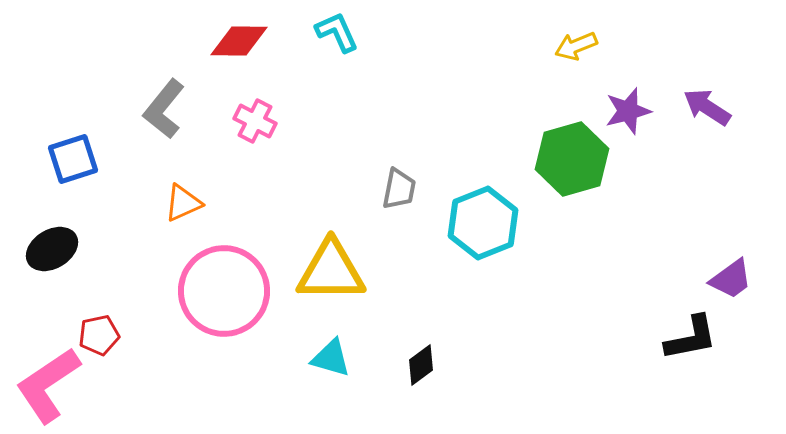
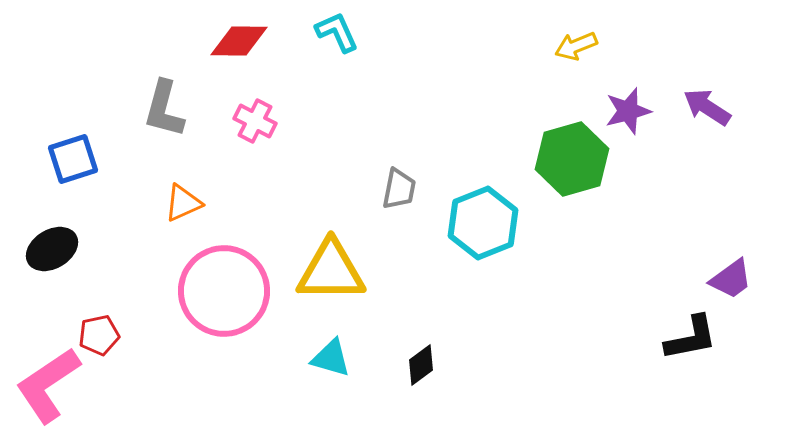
gray L-shape: rotated 24 degrees counterclockwise
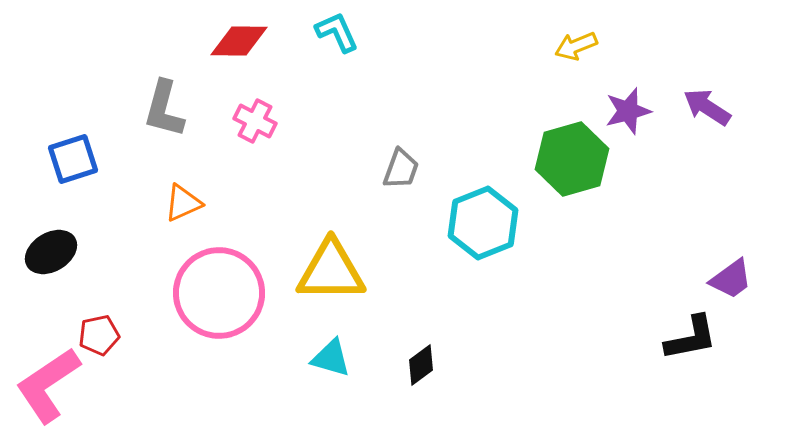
gray trapezoid: moved 2 px right, 20 px up; rotated 9 degrees clockwise
black ellipse: moved 1 px left, 3 px down
pink circle: moved 5 px left, 2 px down
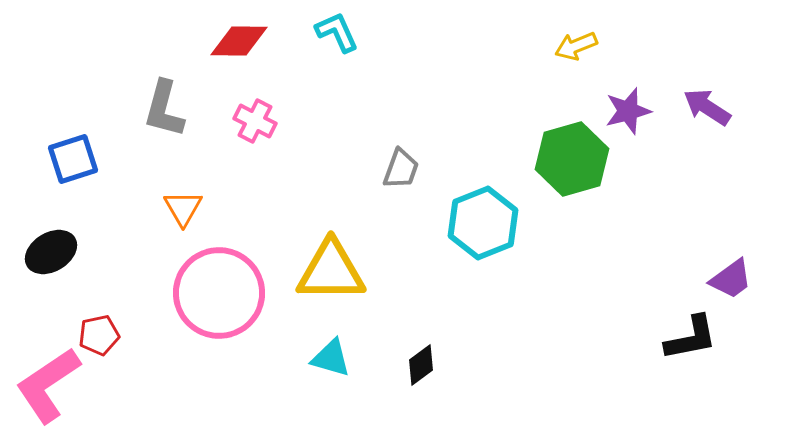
orange triangle: moved 5 px down; rotated 36 degrees counterclockwise
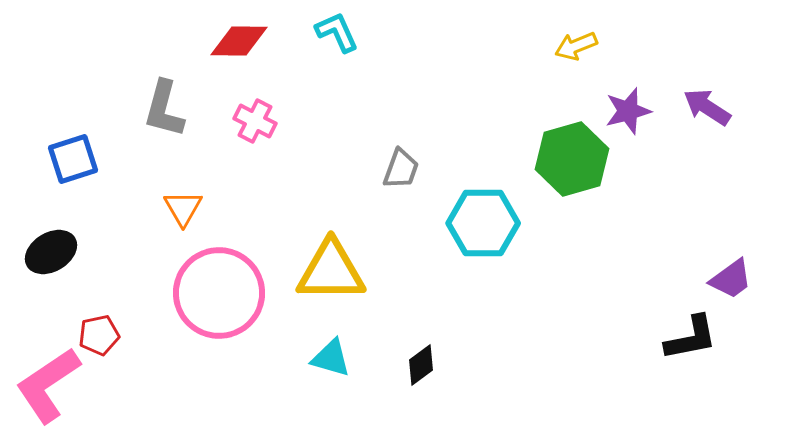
cyan hexagon: rotated 22 degrees clockwise
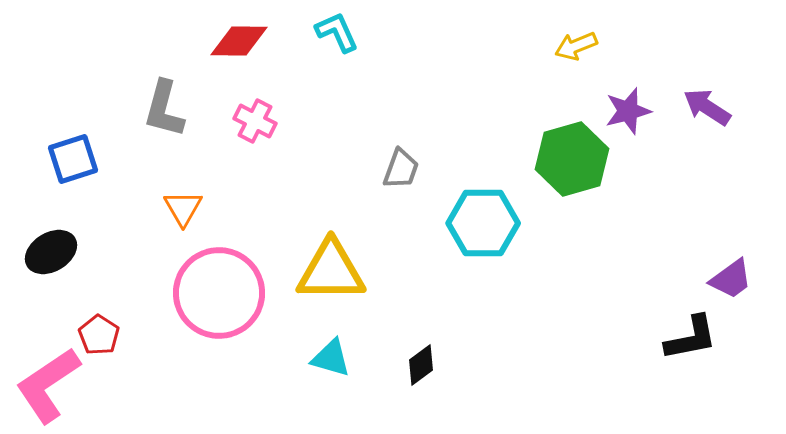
red pentagon: rotated 27 degrees counterclockwise
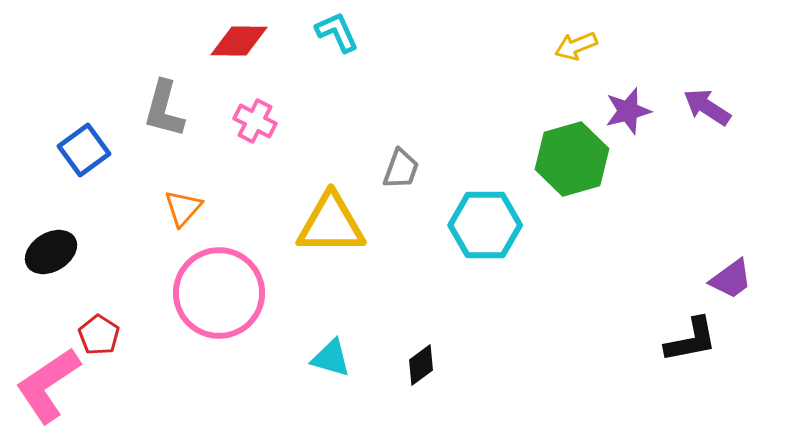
blue square: moved 11 px right, 9 px up; rotated 18 degrees counterclockwise
orange triangle: rotated 12 degrees clockwise
cyan hexagon: moved 2 px right, 2 px down
yellow triangle: moved 47 px up
black L-shape: moved 2 px down
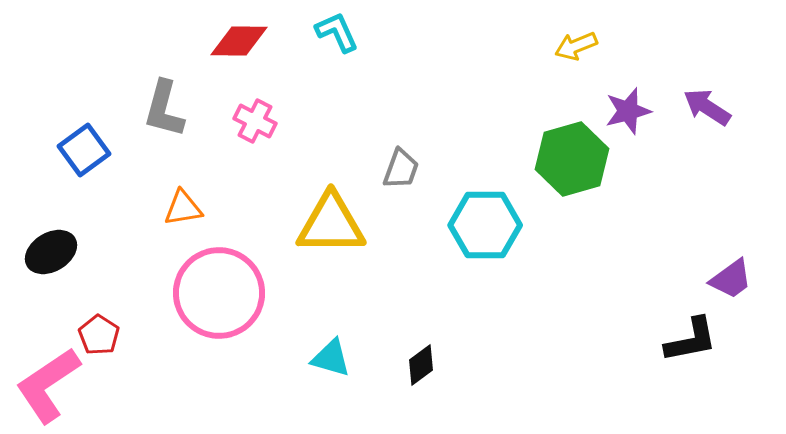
orange triangle: rotated 39 degrees clockwise
